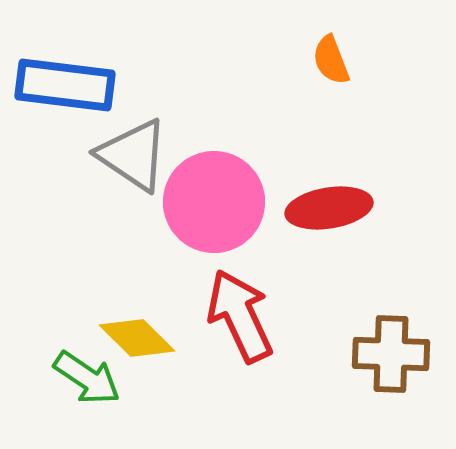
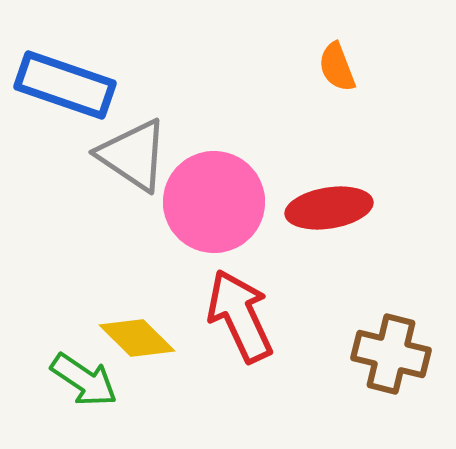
orange semicircle: moved 6 px right, 7 px down
blue rectangle: rotated 12 degrees clockwise
brown cross: rotated 12 degrees clockwise
green arrow: moved 3 px left, 2 px down
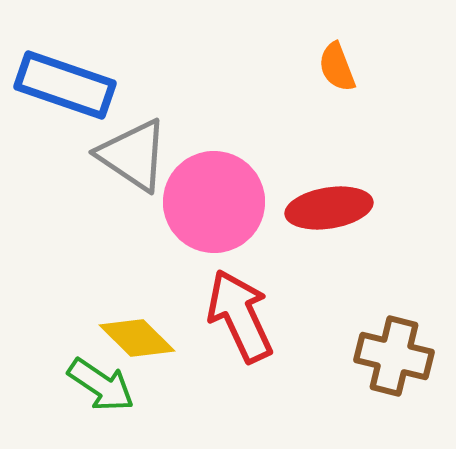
brown cross: moved 3 px right, 2 px down
green arrow: moved 17 px right, 5 px down
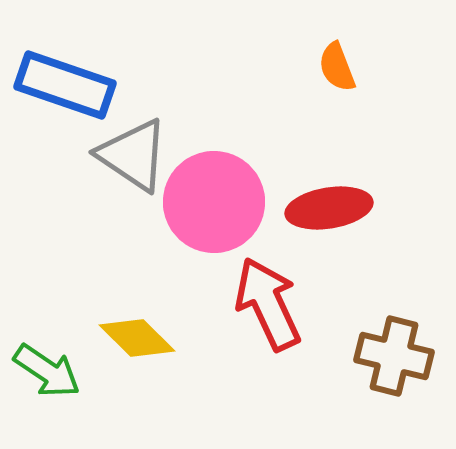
red arrow: moved 28 px right, 12 px up
green arrow: moved 54 px left, 14 px up
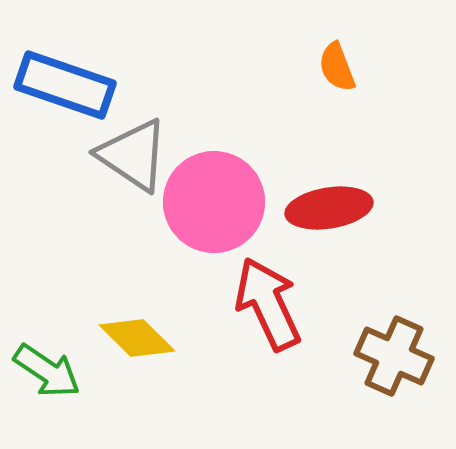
brown cross: rotated 10 degrees clockwise
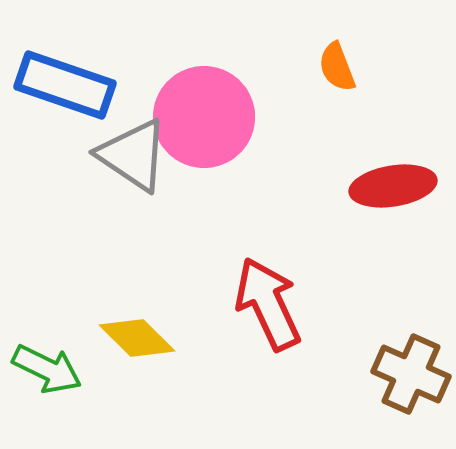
pink circle: moved 10 px left, 85 px up
red ellipse: moved 64 px right, 22 px up
brown cross: moved 17 px right, 18 px down
green arrow: moved 2 px up; rotated 8 degrees counterclockwise
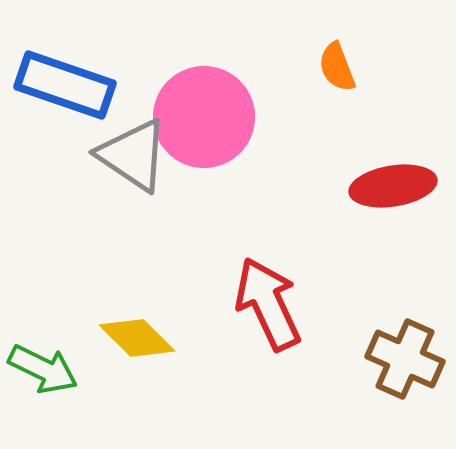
green arrow: moved 4 px left
brown cross: moved 6 px left, 15 px up
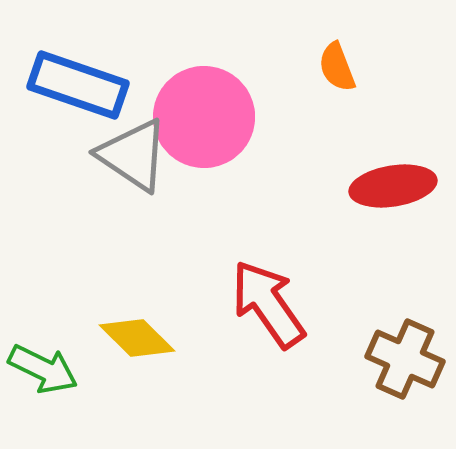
blue rectangle: moved 13 px right
red arrow: rotated 10 degrees counterclockwise
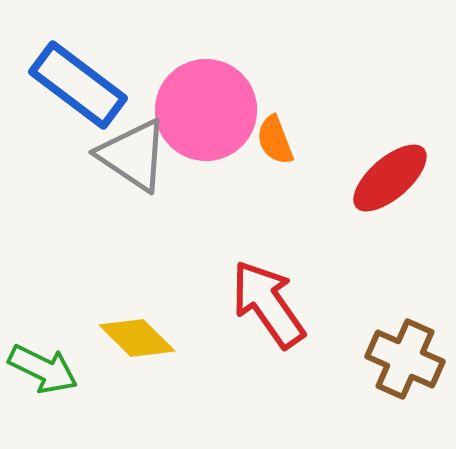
orange semicircle: moved 62 px left, 73 px down
blue rectangle: rotated 18 degrees clockwise
pink circle: moved 2 px right, 7 px up
red ellipse: moved 3 px left, 8 px up; rotated 32 degrees counterclockwise
